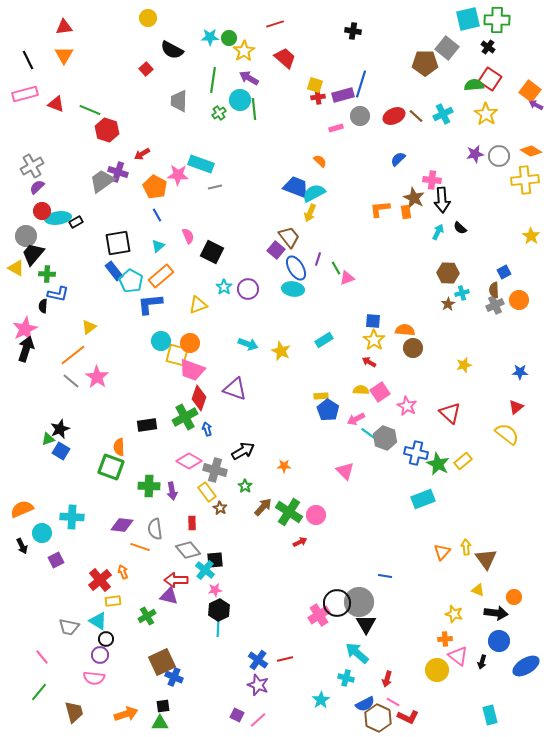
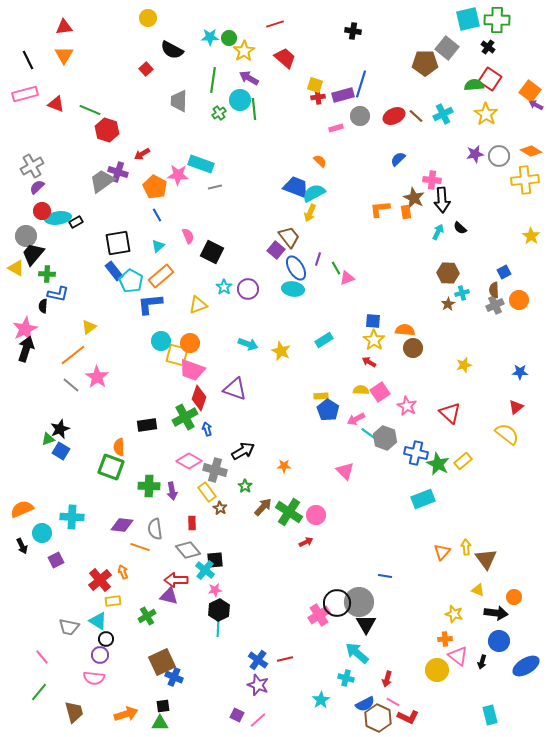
gray line at (71, 381): moved 4 px down
red arrow at (300, 542): moved 6 px right
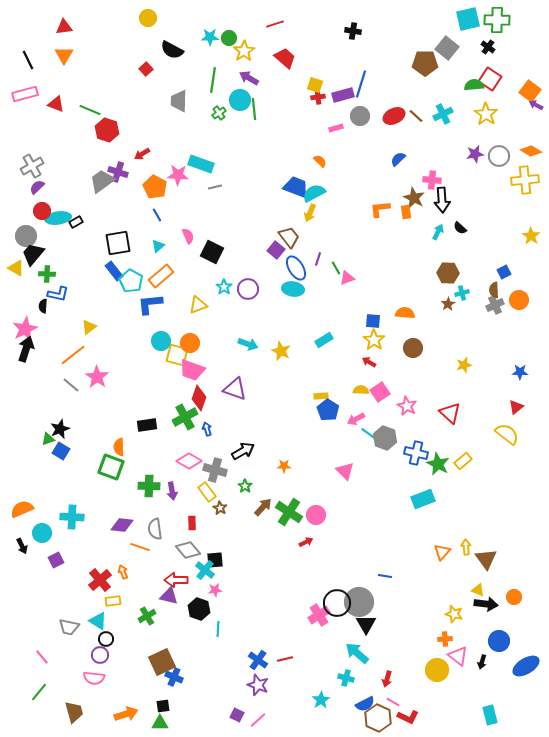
orange semicircle at (405, 330): moved 17 px up
black hexagon at (219, 610): moved 20 px left, 1 px up; rotated 15 degrees counterclockwise
black arrow at (496, 613): moved 10 px left, 9 px up
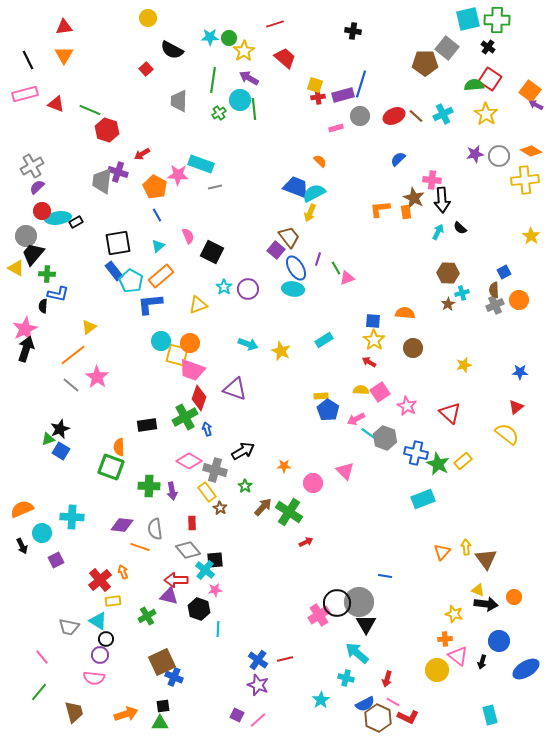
gray trapezoid at (102, 181): rotated 48 degrees counterclockwise
pink circle at (316, 515): moved 3 px left, 32 px up
blue ellipse at (526, 666): moved 3 px down
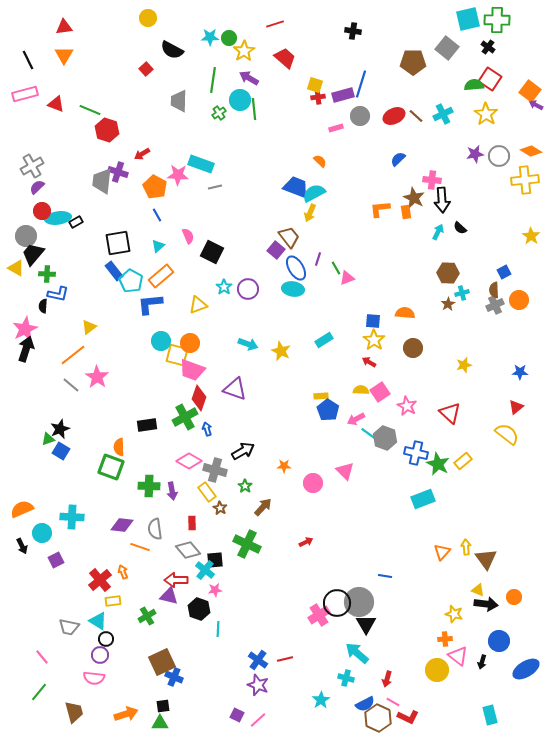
brown pentagon at (425, 63): moved 12 px left, 1 px up
green cross at (289, 512): moved 42 px left, 32 px down; rotated 8 degrees counterclockwise
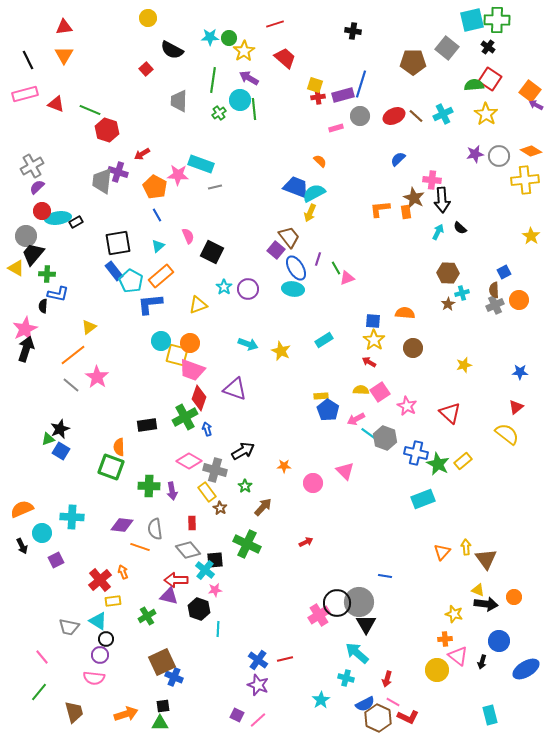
cyan square at (468, 19): moved 4 px right, 1 px down
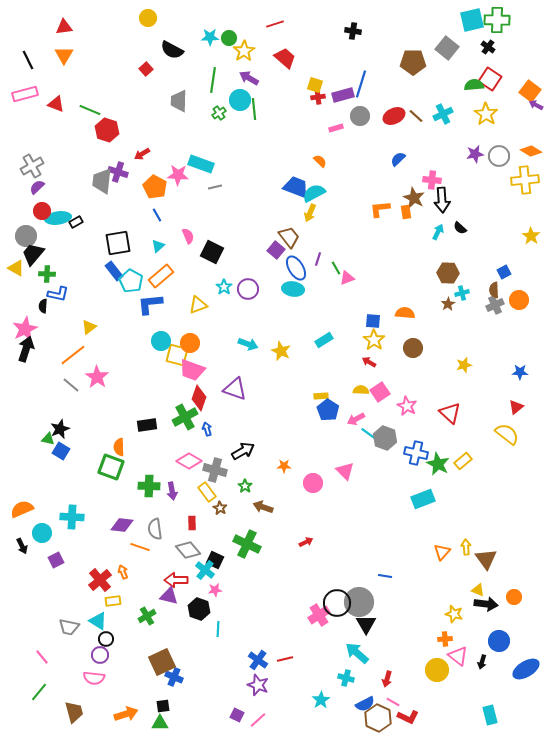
green triangle at (48, 439): rotated 32 degrees clockwise
brown arrow at (263, 507): rotated 114 degrees counterclockwise
black square at (215, 560): rotated 30 degrees clockwise
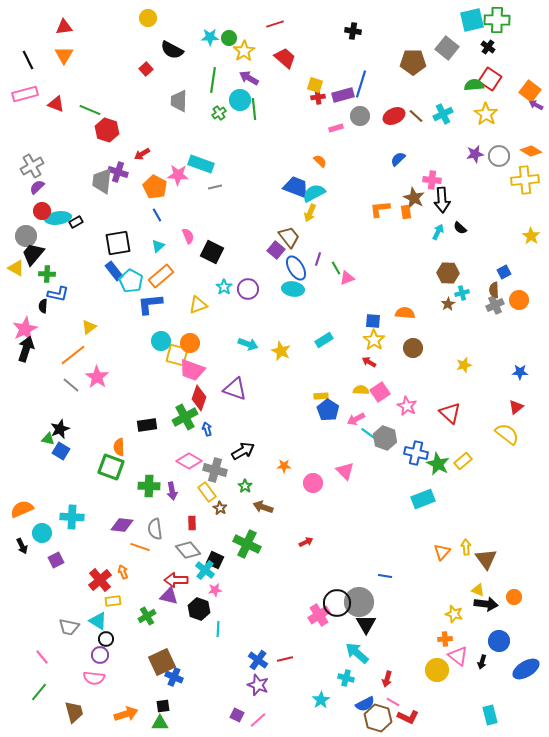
brown hexagon at (378, 718): rotated 8 degrees counterclockwise
